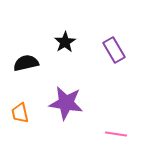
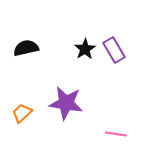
black star: moved 20 px right, 7 px down
black semicircle: moved 15 px up
orange trapezoid: moved 2 px right; rotated 60 degrees clockwise
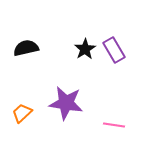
pink line: moved 2 px left, 9 px up
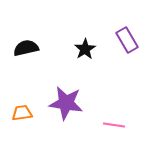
purple rectangle: moved 13 px right, 10 px up
orange trapezoid: rotated 35 degrees clockwise
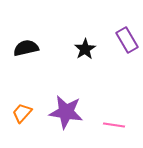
purple star: moved 9 px down
orange trapezoid: rotated 40 degrees counterclockwise
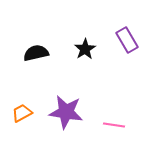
black semicircle: moved 10 px right, 5 px down
orange trapezoid: rotated 20 degrees clockwise
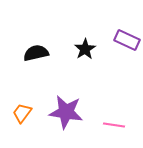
purple rectangle: rotated 35 degrees counterclockwise
orange trapezoid: rotated 25 degrees counterclockwise
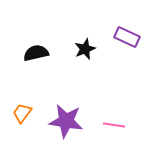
purple rectangle: moved 3 px up
black star: rotated 10 degrees clockwise
purple star: moved 9 px down
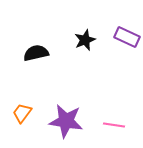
black star: moved 9 px up
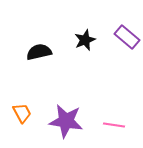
purple rectangle: rotated 15 degrees clockwise
black semicircle: moved 3 px right, 1 px up
orange trapezoid: rotated 115 degrees clockwise
